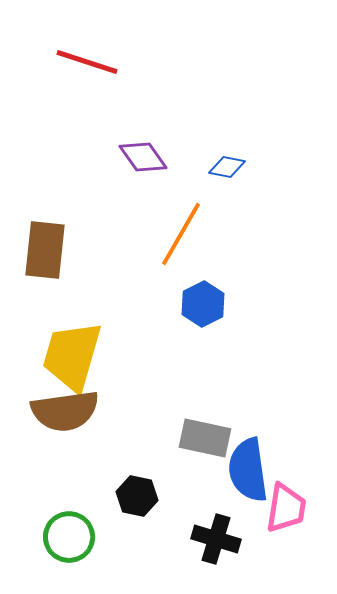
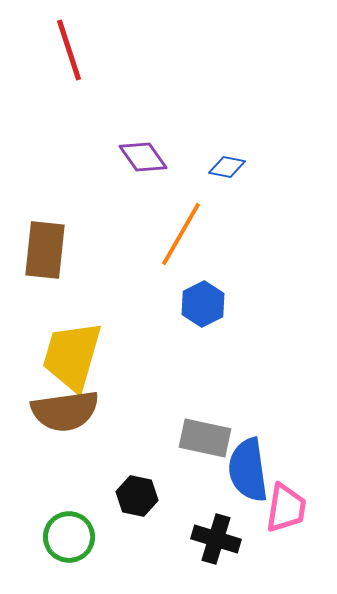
red line: moved 18 px left, 12 px up; rotated 54 degrees clockwise
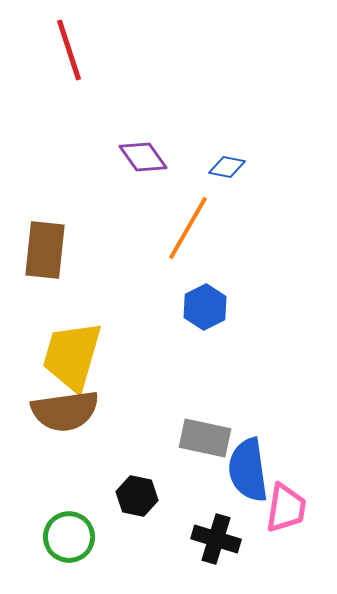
orange line: moved 7 px right, 6 px up
blue hexagon: moved 2 px right, 3 px down
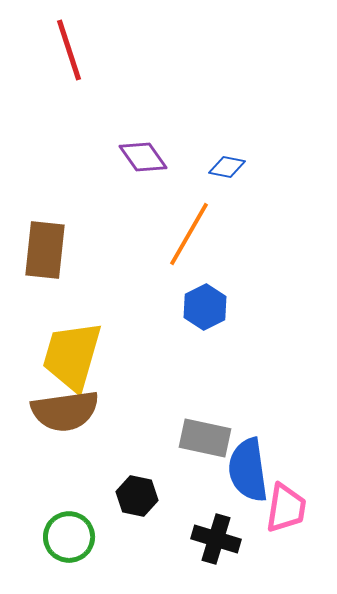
orange line: moved 1 px right, 6 px down
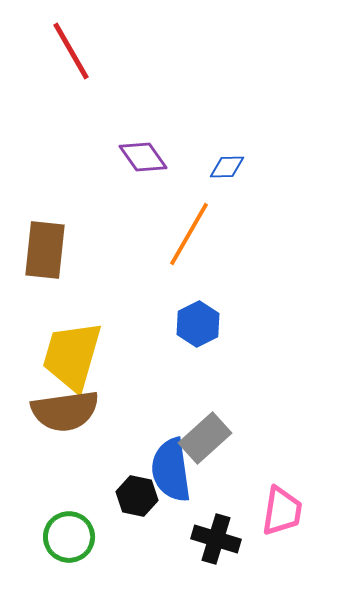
red line: moved 2 px right, 1 px down; rotated 12 degrees counterclockwise
blue diamond: rotated 12 degrees counterclockwise
blue hexagon: moved 7 px left, 17 px down
gray rectangle: rotated 54 degrees counterclockwise
blue semicircle: moved 77 px left
pink trapezoid: moved 4 px left, 3 px down
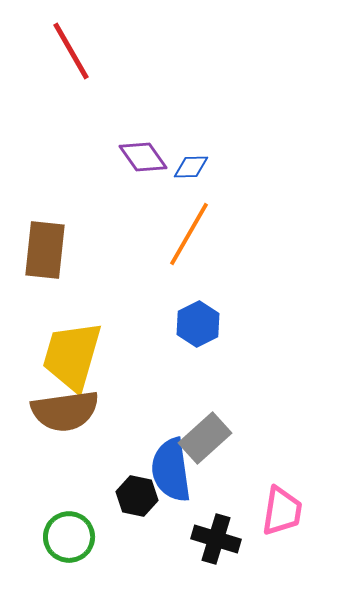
blue diamond: moved 36 px left
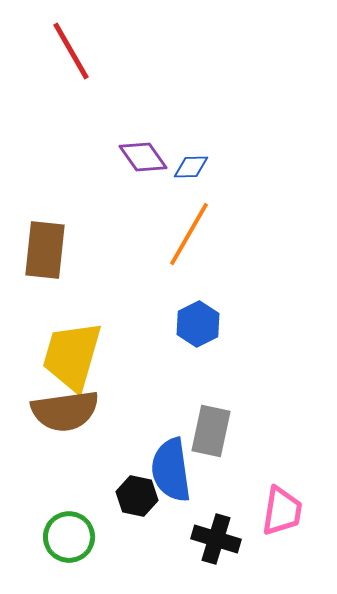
gray rectangle: moved 6 px right, 7 px up; rotated 36 degrees counterclockwise
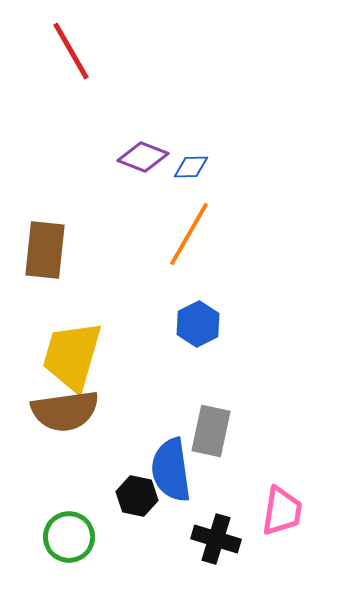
purple diamond: rotated 33 degrees counterclockwise
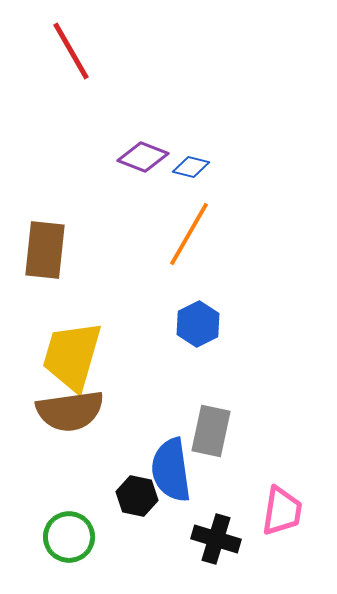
blue diamond: rotated 15 degrees clockwise
brown semicircle: moved 5 px right
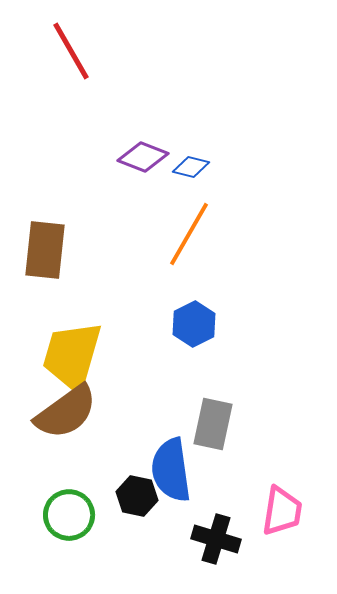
blue hexagon: moved 4 px left
brown semicircle: moved 4 px left, 1 px down; rotated 28 degrees counterclockwise
gray rectangle: moved 2 px right, 7 px up
green circle: moved 22 px up
